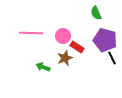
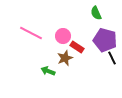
pink line: rotated 25 degrees clockwise
green arrow: moved 5 px right, 4 px down
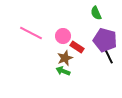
black line: moved 3 px left, 1 px up
green arrow: moved 15 px right
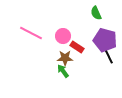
brown star: rotated 21 degrees clockwise
green arrow: rotated 32 degrees clockwise
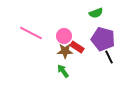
green semicircle: rotated 88 degrees counterclockwise
pink circle: moved 1 px right
purple pentagon: moved 2 px left, 1 px up
brown star: moved 7 px up
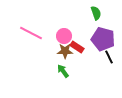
green semicircle: rotated 88 degrees counterclockwise
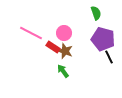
pink circle: moved 3 px up
red rectangle: moved 24 px left
brown star: rotated 21 degrees clockwise
